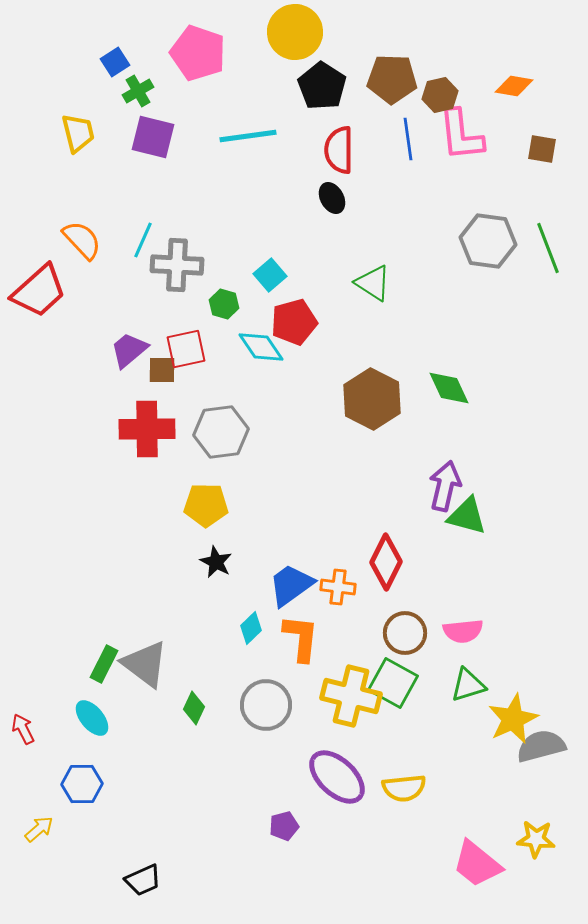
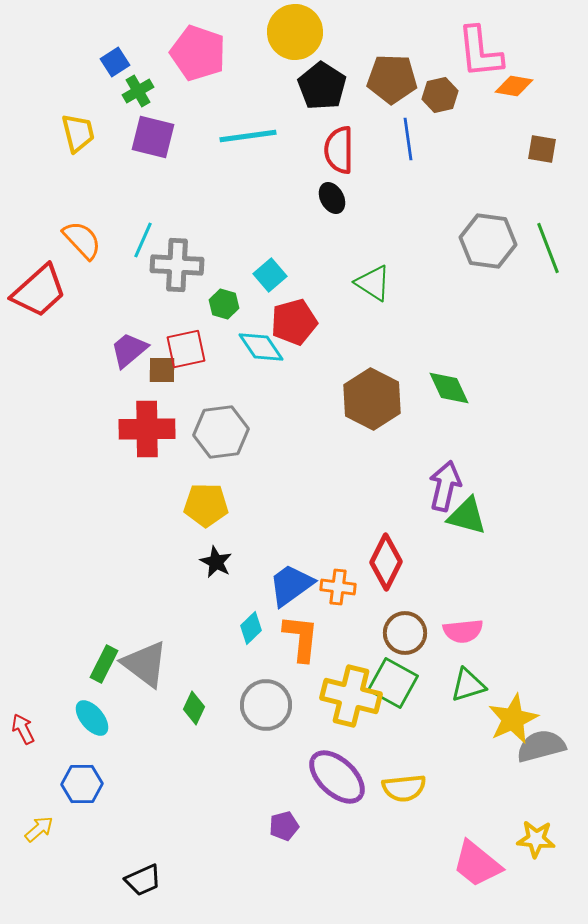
pink L-shape at (461, 135): moved 19 px right, 83 px up
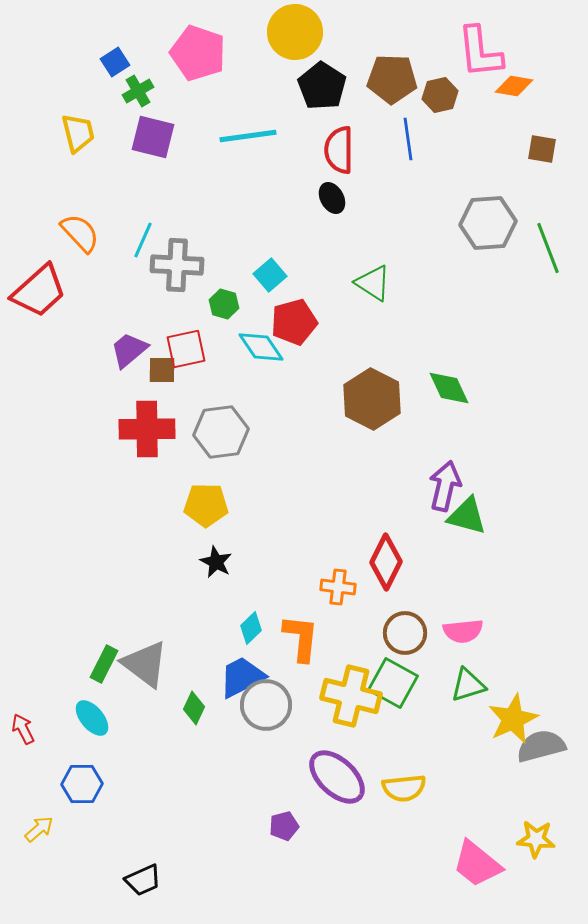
orange semicircle at (82, 240): moved 2 px left, 7 px up
gray hexagon at (488, 241): moved 18 px up; rotated 12 degrees counterclockwise
blue trapezoid at (291, 585): moved 49 px left, 92 px down; rotated 9 degrees clockwise
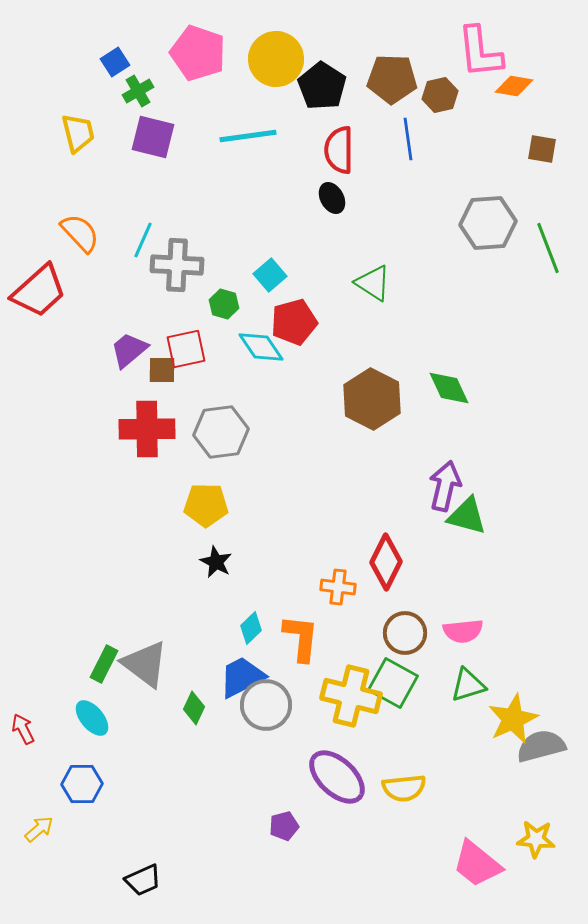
yellow circle at (295, 32): moved 19 px left, 27 px down
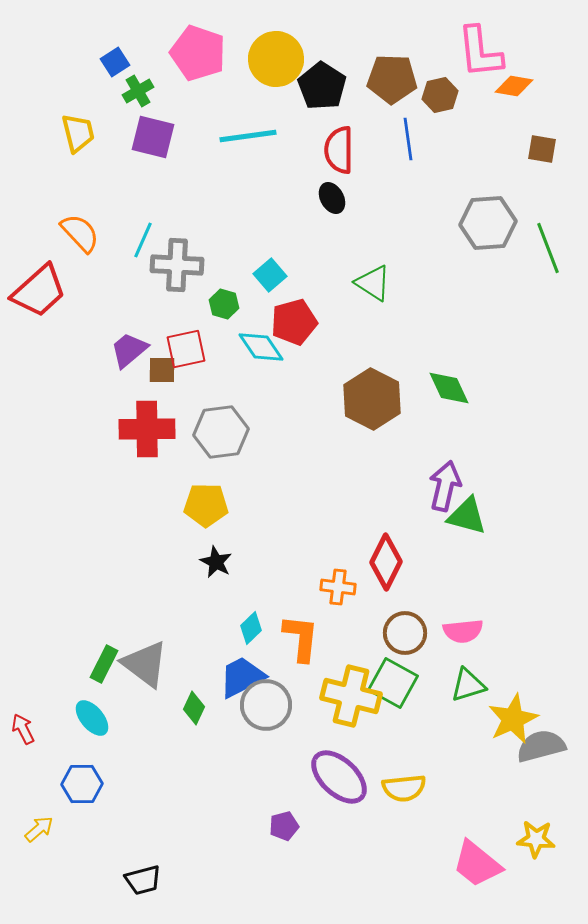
purple ellipse at (337, 777): moved 2 px right
black trapezoid at (143, 880): rotated 9 degrees clockwise
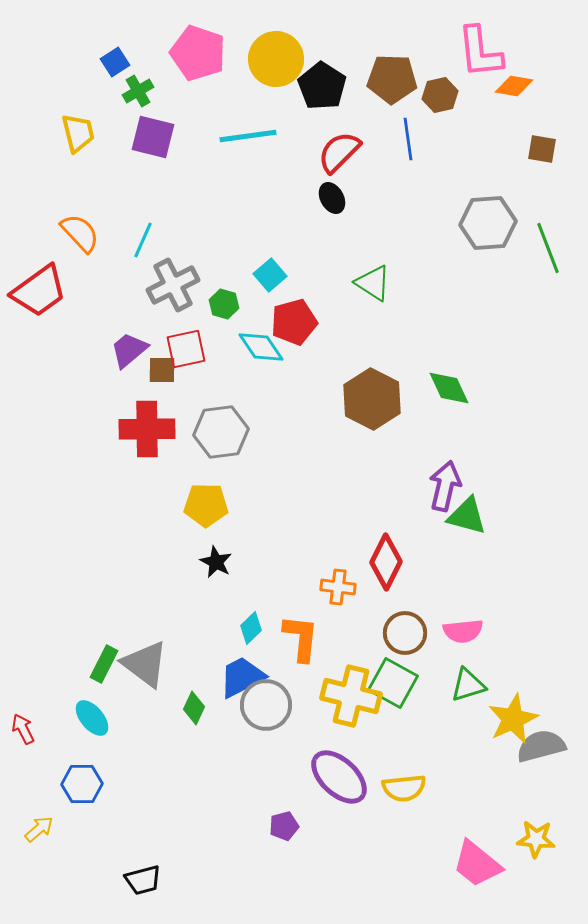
red semicircle at (339, 150): moved 2 px down; rotated 45 degrees clockwise
gray cross at (177, 265): moved 4 px left, 20 px down; rotated 30 degrees counterclockwise
red trapezoid at (39, 291): rotated 6 degrees clockwise
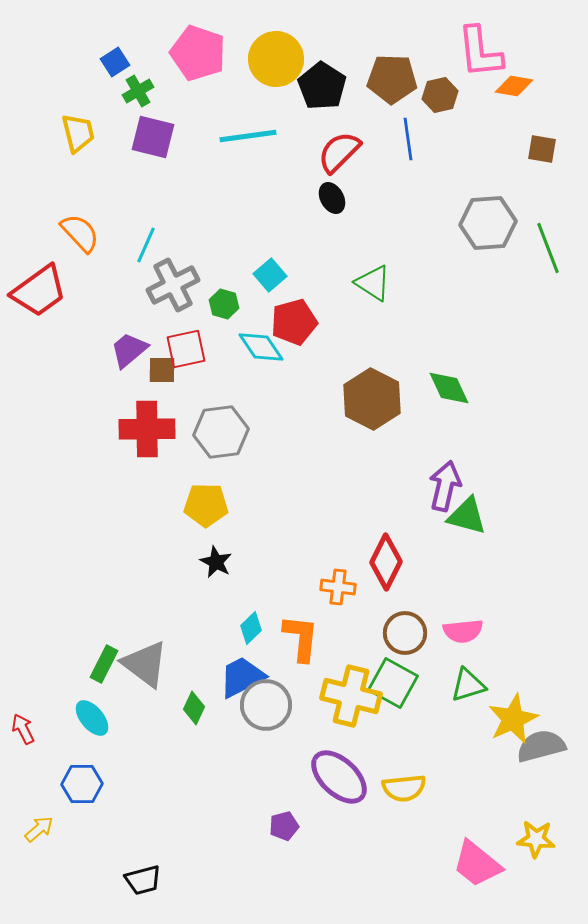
cyan line at (143, 240): moved 3 px right, 5 px down
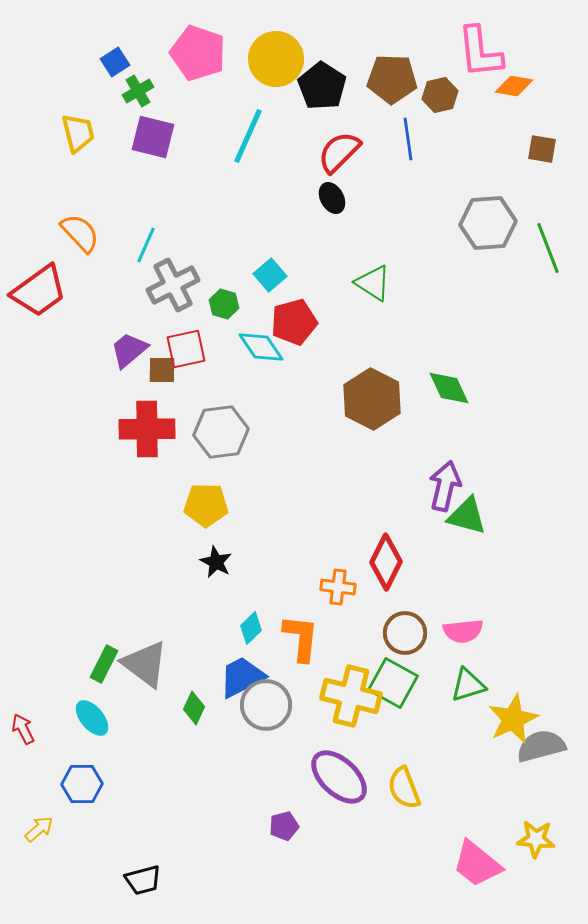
cyan line at (248, 136): rotated 58 degrees counterclockwise
yellow semicircle at (404, 788): rotated 75 degrees clockwise
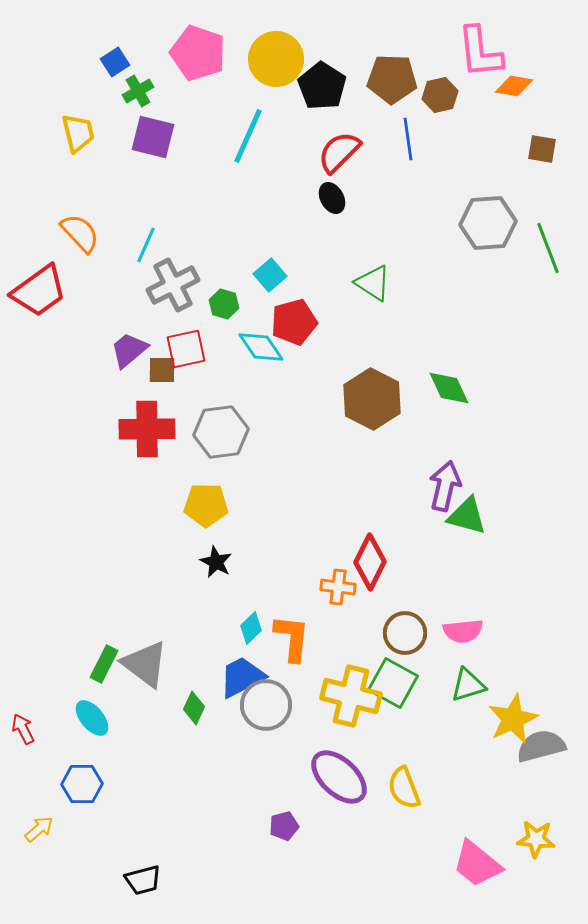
red diamond at (386, 562): moved 16 px left
orange L-shape at (301, 638): moved 9 px left
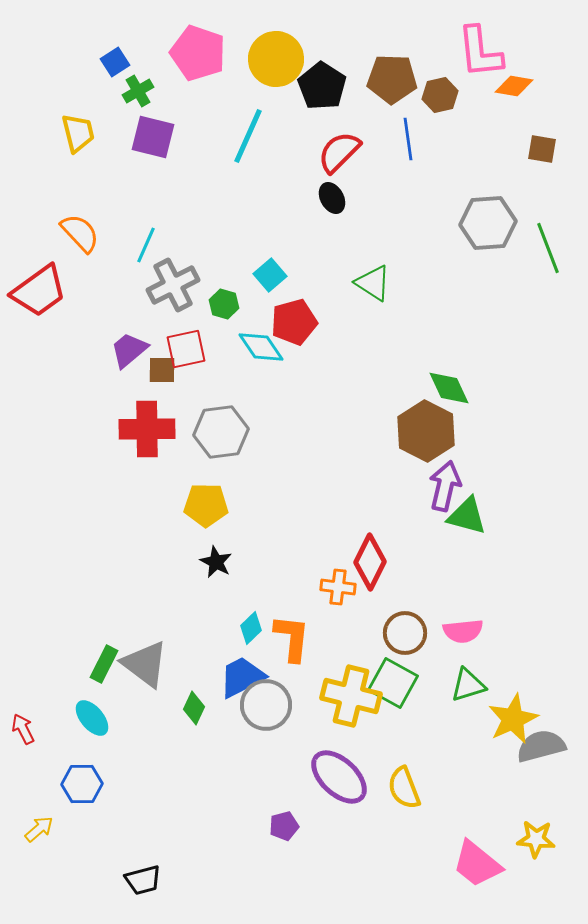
brown hexagon at (372, 399): moved 54 px right, 32 px down
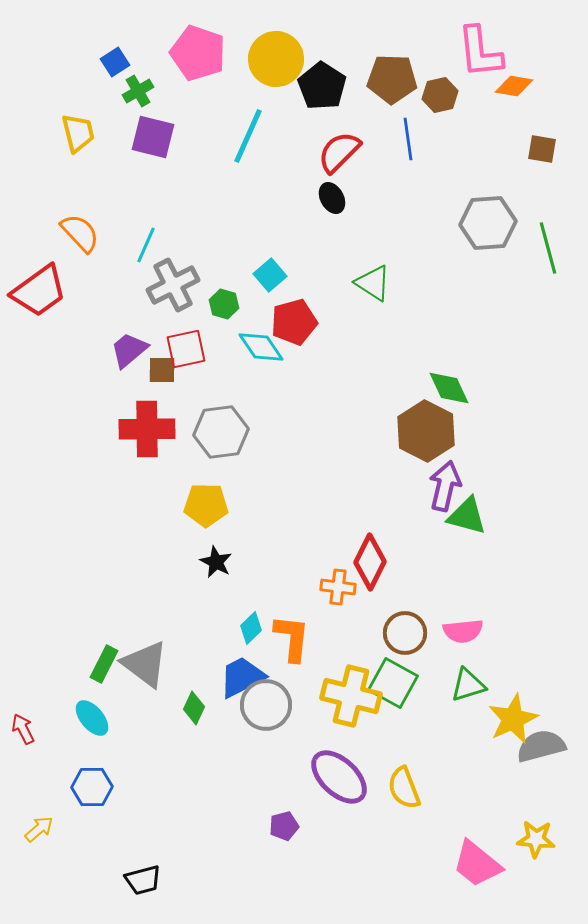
green line at (548, 248): rotated 6 degrees clockwise
blue hexagon at (82, 784): moved 10 px right, 3 px down
